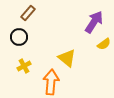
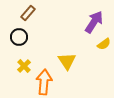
yellow triangle: moved 3 px down; rotated 18 degrees clockwise
yellow cross: rotated 16 degrees counterclockwise
orange arrow: moved 7 px left
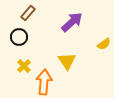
purple arrow: moved 22 px left; rotated 15 degrees clockwise
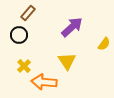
purple arrow: moved 5 px down
black circle: moved 2 px up
yellow semicircle: rotated 16 degrees counterclockwise
orange arrow: rotated 90 degrees counterclockwise
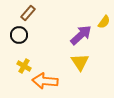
purple arrow: moved 9 px right, 8 px down
yellow semicircle: moved 22 px up
yellow triangle: moved 13 px right, 1 px down
yellow cross: rotated 16 degrees counterclockwise
orange arrow: moved 1 px right, 1 px up
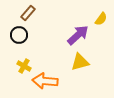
yellow semicircle: moved 3 px left, 3 px up
purple arrow: moved 3 px left
yellow triangle: rotated 48 degrees clockwise
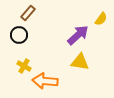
yellow triangle: rotated 24 degrees clockwise
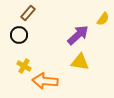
yellow semicircle: moved 2 px right
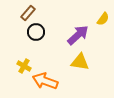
black circle: moved 17 px right, 3 px up
orange arrow: rotated 15 degrees clockwise
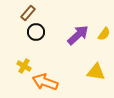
yellow semicircle: moved 1 px right, 15 px down
yellow triangle: moved 16 px right, 10 px down
orange arrow: moved 1 px down
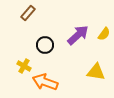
black circle: moved 9 px right, 13 px down
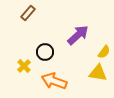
yellow semicircle: moved 18 px down
black circle: moved 7 px down
yellow cross: rotated 16 degrees clockwise
yellow triangle: moved 2 px right, 1 px down
orange arrow: moved 9 px right, 1 px up
